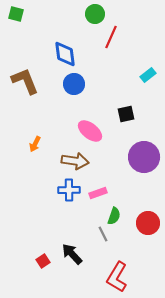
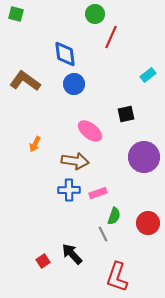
brown L-shape: rotated 32 degrees counterclockwise
red L-shape: rotated 12 degrees counterclockwise
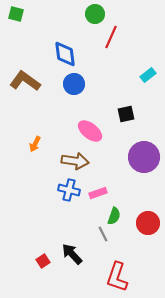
blue cross: rotated 15 degrees clockwise
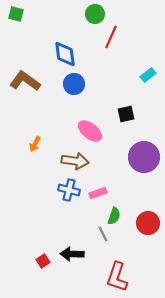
black arrow: rotated 45 degrees counterclockwise
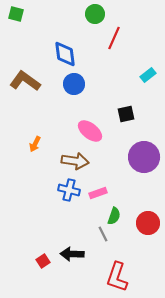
red line: moved 3 px right, 1 px down
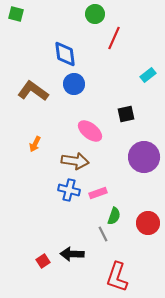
brown L-shape: moved 8 px right, 10 px down
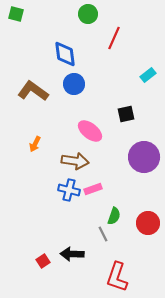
green circle: moved 7 px left
pink rectangle: moved 5 px left, 4 px up
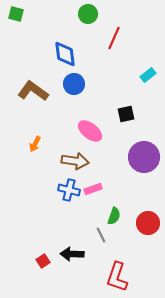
gray line: moved 2 px left, 1 px down
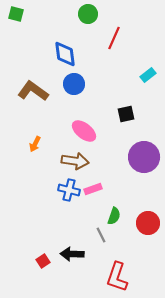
pink ellipse: moved 6 px left
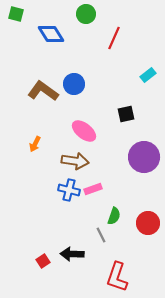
green circle: moved 2 px left
blue diamond: moved 14 px left, 20 px up; rotated 24 degrees counterclockwise
brown L-shape: moved 10 px right
